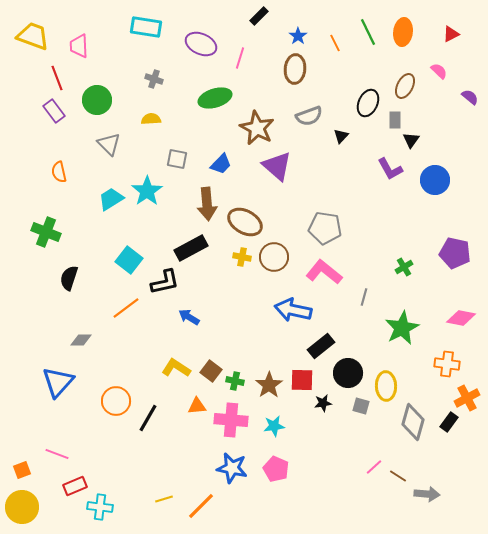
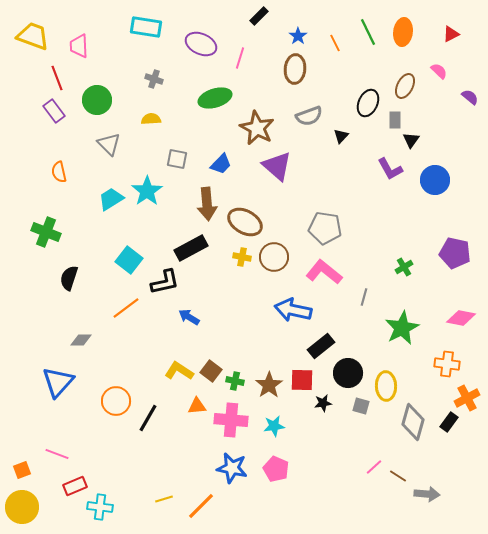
yellow L-shape at (176, 368): moved 3 px right, 3 px down
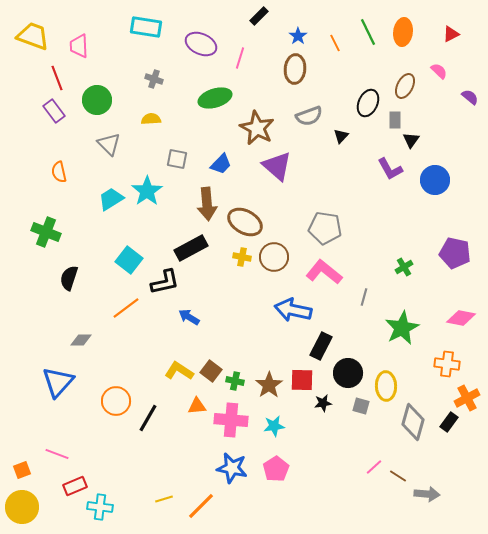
black rectangle at (321, 346): rotated 24 degrees counterclockwise
pink pentagon at (276, 469): rotated 15 degrees clockwise
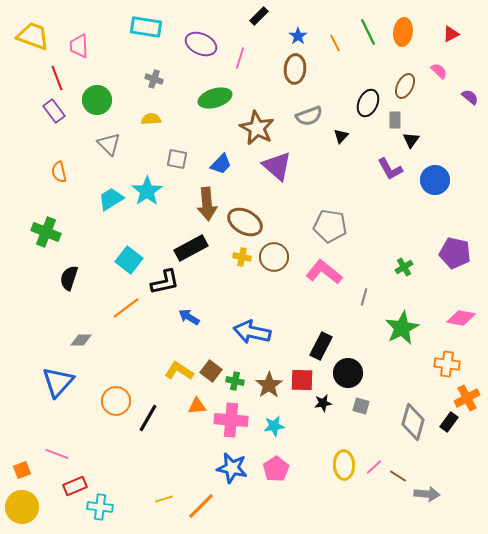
gray pentagon at (325, 228): moved 5 px right, 2 px up
blue arrow at (293, 310): moved 41 px left, 22 px down
yellow ellipse at (386, 386): moved 42 px left, 79 px down
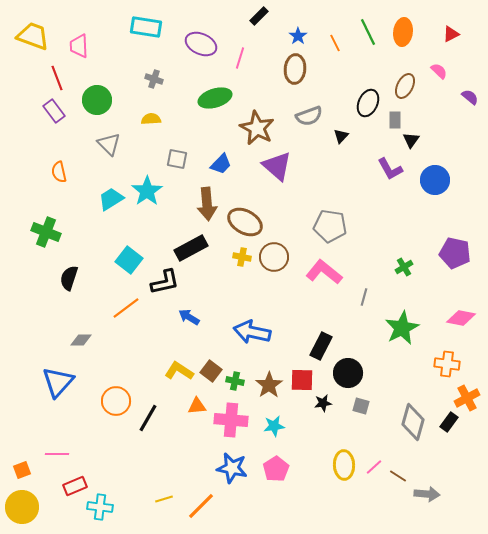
pink line at (57, 454): rotated 20 degrees counterclockwise
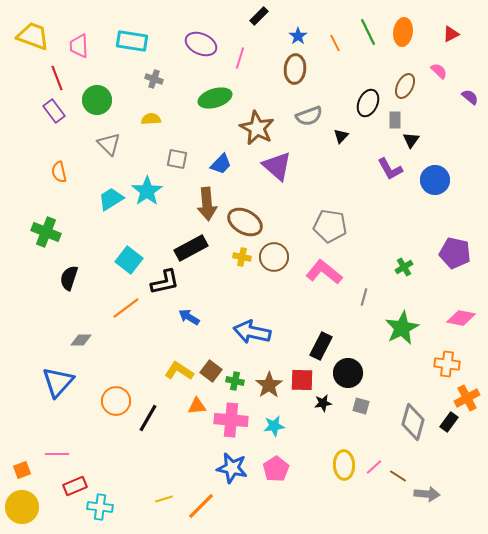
cyan rectangle at (146, 27): moved 14 px left, 14 px down
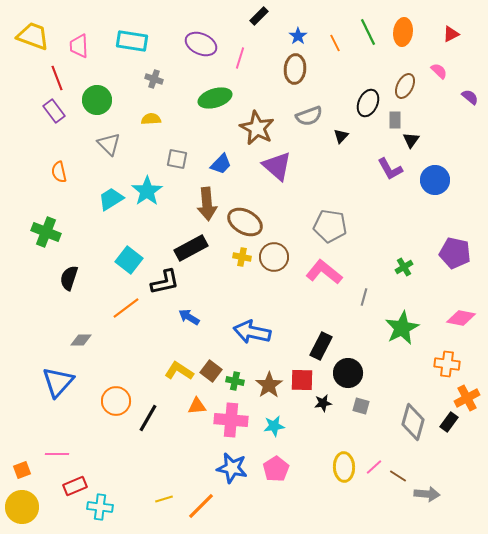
yellow ellipse at (344, 465): moved 2 px down
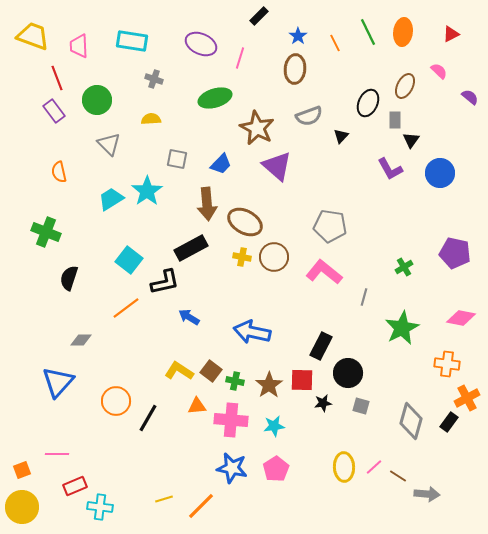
blue circle at (435, 180): moved 5 px right, 7 px up
gray diamond at (413, 422): moved 2 px left, 1 px up
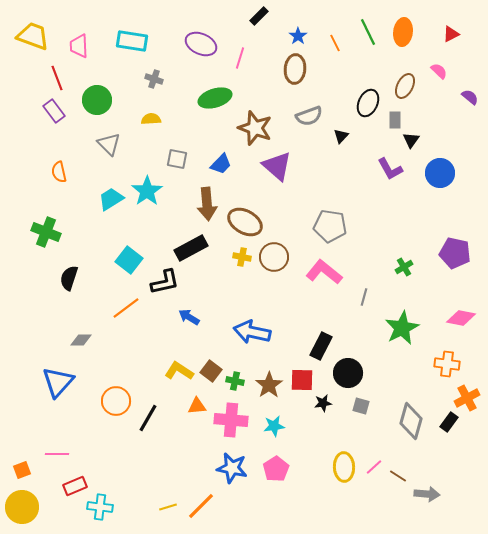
brown star at (257, 128): moved 2 px left; rotated 8 degrees counterclockwise
yellow line at (164, 499): moved 4 px right, 8 px down
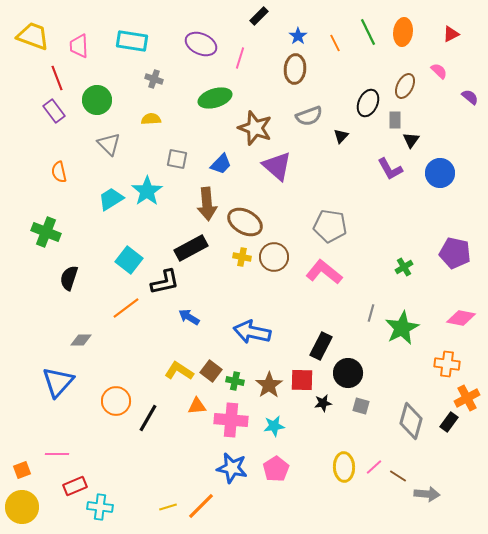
gray line at (364, 297): moved 7 px right, 16 px down
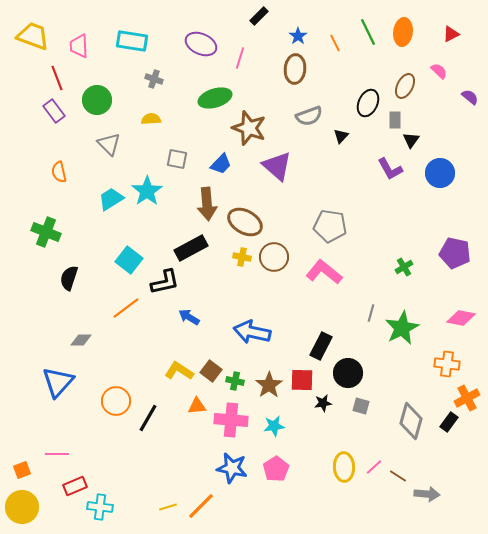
brown star at (255, 128): moved 6 px left
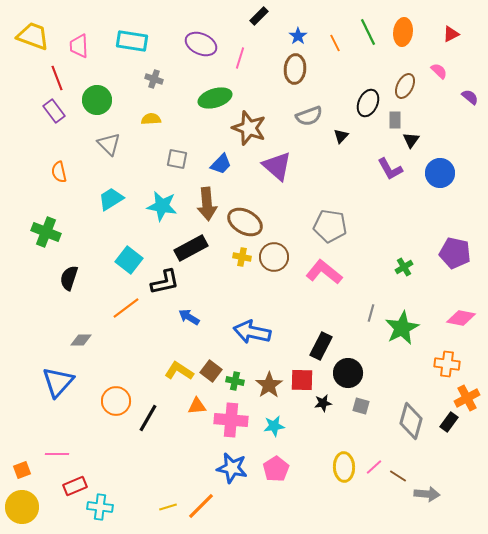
cyan star at (147, 191): moved 15 px right, 15 px down; rotated 28 degrees counterclockwise
